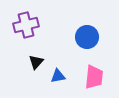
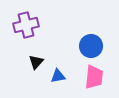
blue circle: moved 4 px right, 9 px down
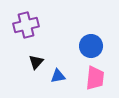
pink trapezoid: moved 1 px right, 1 px down
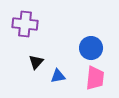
purple cross: moved 1 px left, 1 px up; rotated 20 degrees clockwise
blue circle: moved 2 px down
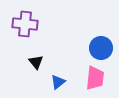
blue circle: moved 10 px right
black triangle: rotated 21 degrees counterclockwise
blue triangle: moved 6 px down; rotated 28 degrees counterclockwise
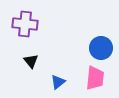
black triangle: moved 5 px left, 1 px up
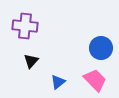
purple cross: moved 2 px down
black triangle: rotated 21 degrees clockwise
pink trapezoid: moved 2 px down; rotated 50 degrees counterclockwise
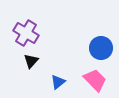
purple cross: moved 1 px right, 7 px down; rotated 25 degrees clockwise
